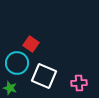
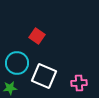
red square: moved 6 px right, 8 px up
green star: rotated 24 degrees counterclockwise
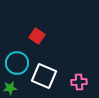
pink cross: moved 1 px up
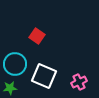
cyan circle: moved 2 px left, 1 px down
pink cross: rotated 21 degrees counterclockwise
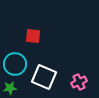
red square: moved 4 px left; rotated 28 degrees counterclockwise
white square: moved 1 px down
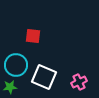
cyan circle: moved 1 px right, 1 px down
green star: moved 1 px up
